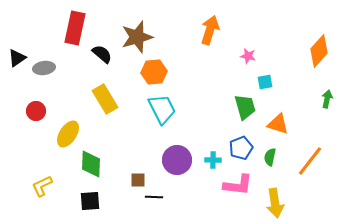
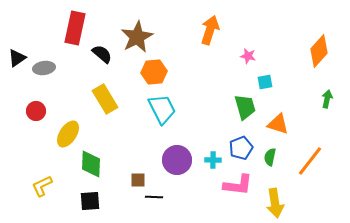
brown star: rotated 12 degrees counterclockwise
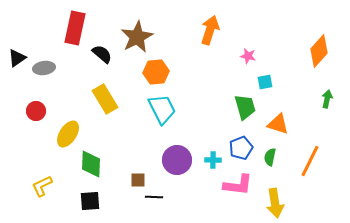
orange hexagon: moved 2 px right
orange line: rotated 12 degrees counterclockwise
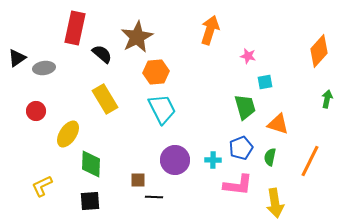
purple circle: moved 2 px left
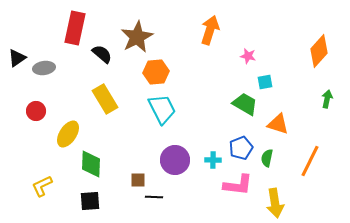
green trapezoid: moved 3 px up; rotated 44 degrees counterclockwise
green semicircle: moved 3 px left, 1 px down
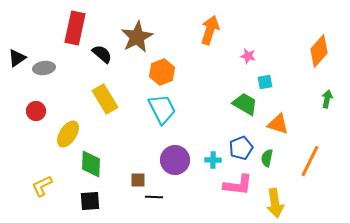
orange hexagon: moved 6 px right; rotated 15 degrees counterclockwise
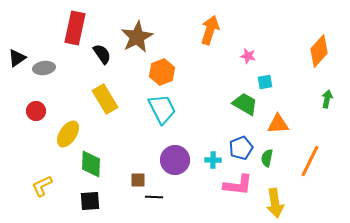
black semicircle: rotated 15 degrees clockwise
orange triangle: rotated 20 degrees counterclockwise
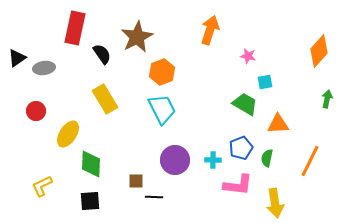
brown square: moved 2 px left, 1 px down
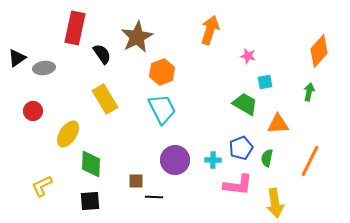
green arrow: moved 18 px left, 7 px up
red circle: moved 3 px left
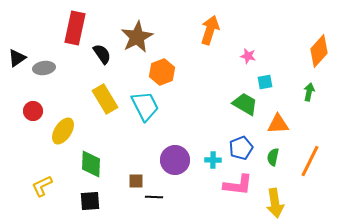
cyan trapezoid: moved 17 px left, 3 px up
yellow ellipse: moved 5 px left, 3 px up
green semicircle: moved 6 px right, 1 px up
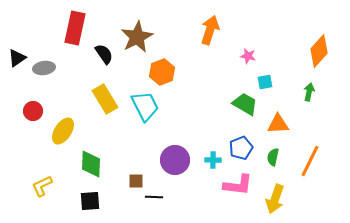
black semicircle: moved 2 px right
yellow arrow: moved 4 px up; rotated 28 degrees clockwise
